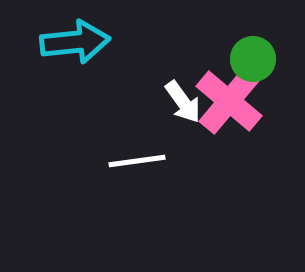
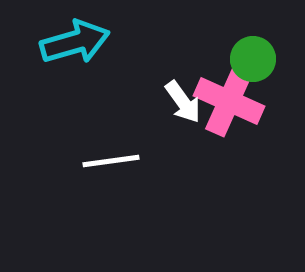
cyan arrow: rotated 10 degrees counterclockwise
pink cross: rotated 16 degrees counterclockwise
white line: moved 26 px left
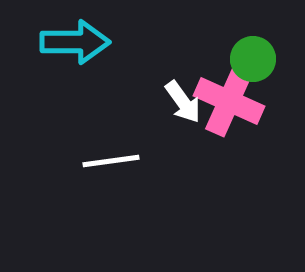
cyan arrow: rotated 16 degrees clockwise
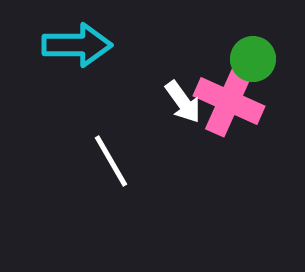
cyan arrow: moved 2 px right, 3 px down
white line: rotated 68 degrees clockwise
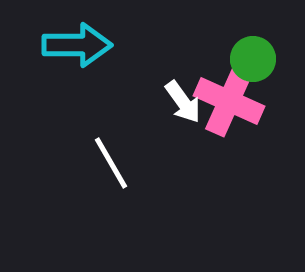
white line: moved 2 px down
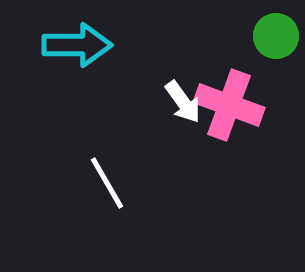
green circle: moved 23 px right, 23 px up
pink cross: moved 4 px down; rotated 4 degrees counterclockwise
white line: moved 4 px left, 20 px down
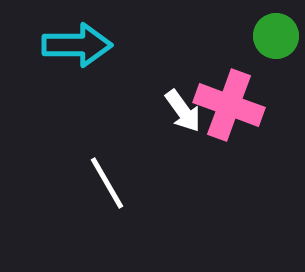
white arrow: moved 9 px down
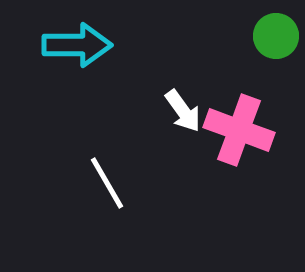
pink cross: moved 10 px right, 25 px down
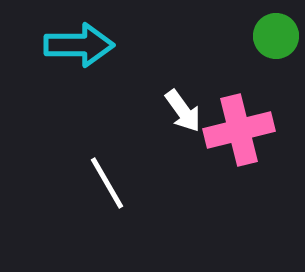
cyan arrow: moved 2 px right
pink cross: rotated 34 degrees counterclockwise
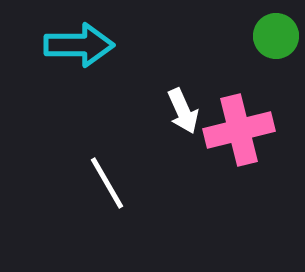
white arrow: rotated 12 degrees clockwise
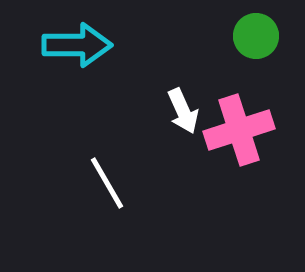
green circle: moved 20 px left
cyan arrow: moved 2 px left
pink cross: rotated 4 degrees counterclockwise
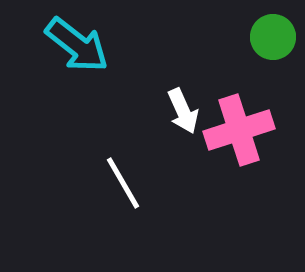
green circle: moved 17 px right, 1 px down
cyan arrow: rotated 38 degrees clockwise
white line: moved 16 px right
